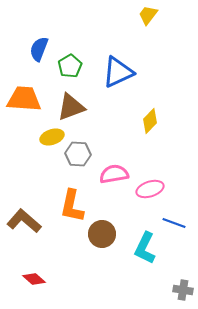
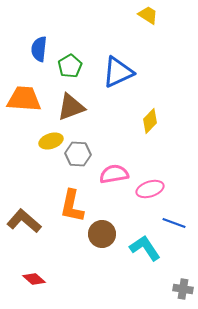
yellow trapezoid: rotated 85 degrees clockwise
blue semicircle: rotated 15 degrees counterclockwise
yellow ellipse: moved 1 px left, 4 px down
cyan L-shape: rotated 120 degrees clockwise
gray cross: moved 1 px up
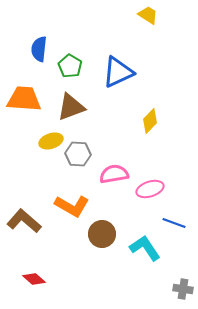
green pentagon: rotated 10 degrees counterclockwise
orange L-shape: rotated 72 degrees counterclockwise
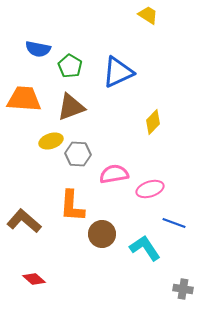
blue semicircle: moved 1 px left; rotated 85 degrees counterclockwise
yellow diamond: moved 3 px right, 1 px down
orange L-shape: rotated 64 degrees clockwise
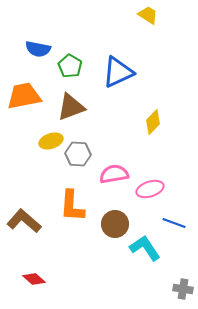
orange trapezoid: moved 3 px up; rotated 15 degrees counterclockwise
brown circle: moved 13 px right, 10 px up
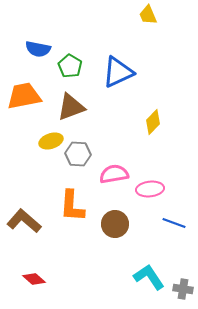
yellow trapezoid: rotated 145 degrees counterclockwise
pink ellipse: rotated 12 degrees clockwise
cyan L-shape: moved 4 px right, 29 px down
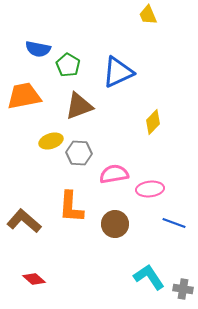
green pentagon: moved 2 px left, 1 px up
brown triangle: moved 8 px right, 1 px up
gray hexagon: moved 1 px right, 1 px up
orange L-shape: moved 1 px left, 1 px down
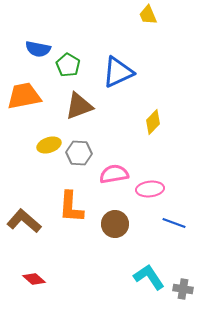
yellow ellipse: moved 2 px left, 4 px down
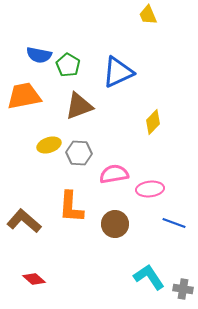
blue semicircle: moved 1 px right, 6 px down
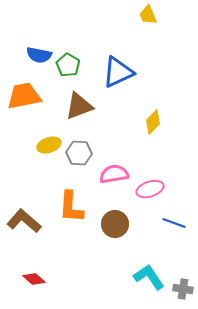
pink ellipse: rotated 12 degrees counterclockwise
